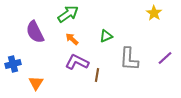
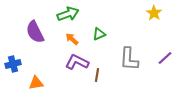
green arrow: rotated 15 degrees clockwise
green triangle: moved 7 px left, 2 px up
orange triangle: rotated 49 degrees clockwise
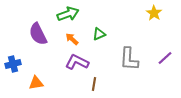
purple semicircle: moved 3 px right, 2 px down
brown line: moved 3 px left, 9 px down
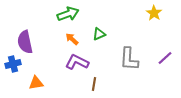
purple semicircle: moved 13 px left, 8 px down; rotated 15 degrees clockwise
